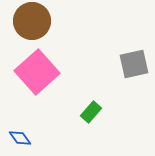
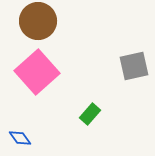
brown circle: moved 6 px right
gray square: moved 2 px down
green rectangle: moved 1 px left, 2 px down
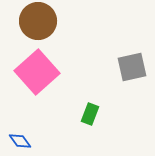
gray square: moved 2 px left, 1 px down
green rectangle: rotated 20 degrees counterclockwise
blue diamond: moved 3 px down
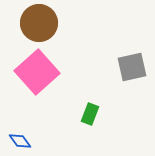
brown circle: moved 1 px right, 2 px down
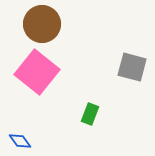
brown circle: moved 3 px right, 1 px down
gray square: rotated 28 degrees clockwise
pink square: rotated 9 degrees counterclockwise
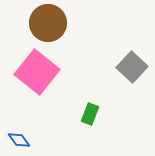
brown circle: moved 6 px right, 1 px up
gray square: rotated 28 degrees clockwise
blue diamond: moved 1 px left, 1 px up
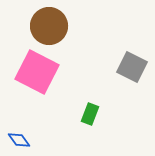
brown circle: moved 1 px right, 3 px down
gray square: rotated 16 degrees counterclockwise
pink square: rotated 12 degrees counterclockwise
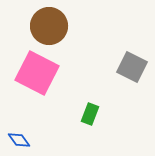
pink square: moved 1 px down
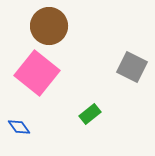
pink square: rotated 12 degrees clockwise
green rectangle: rotated 30 degrees clockwise
blue diamond: moved 13 px up
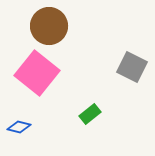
blue diamond: rotated 40 degrees counterclockwise
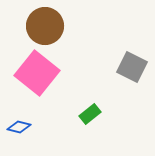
brown circle: moved 4 px left
